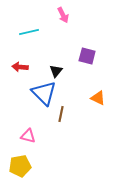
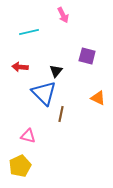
yellow pentagon: rotated 15 degrees counterclockwise
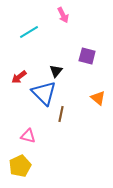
cyan line: rotated 18 degrees counterclockwise
red arrow: moved 1 px left, 10 px down; rotated 42 degrees counterclockwise
orange triangle: rotated 14 degrees clockwise
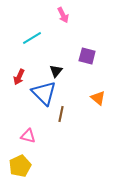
cyan line: moved 3 px right, 6 px down
red arrow: rotated 28 degrees counterclockwise
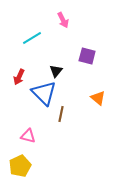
pink arrow: moved 5 px down
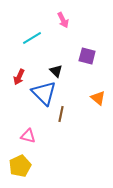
black triangle: rotated 24 degrees counterclockwise
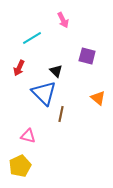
red arrow: moved 9 px up
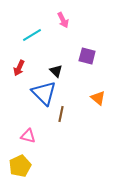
cyan line: moved 3 px up
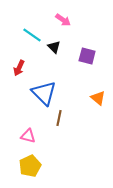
pink arrow: rotated 28 degrees counterclockwise
cyan line: rotated 66 degrees clockwise
black triangle: moved 2 px left, 24 px up
brown line: moved 2 px left, 4 px down
yellow pentagon: moved 10 px right
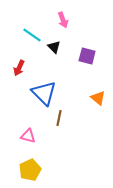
pink arrow: rotated 35 degrees clockwise
yellow pentagon: moved 4 px down
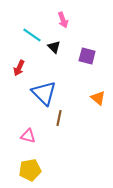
yellow pentagon: rotated 15 degrees clockwise
